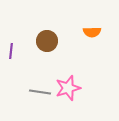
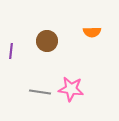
pink star: moved 3 px right, 1 px down; rotated 25 degrees clockwise
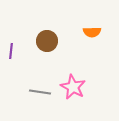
pink star: moved 2 px right, 2 px up; rotated 20 degrees clockwise
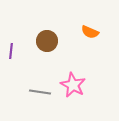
orange semicircle: moved 2 px left; rotated 24 degrees clockwise
pink star: moved 2 px up
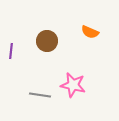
pink star: rotated 15 degrees counterclockwise
gray line: moved 3 px down
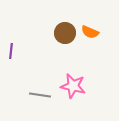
brown circle: moved 18 px right, 8 px up
pink star: moved 1 px down
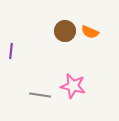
brown circle: moved 2 px up
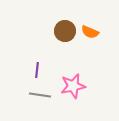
purple line: moved 26 px right, 19 px down
pink star: rotated 25 degrees counterclockwise
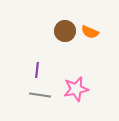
pink star: moved 3 px right, 3 px down
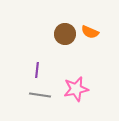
brown circle: moved 3 px down
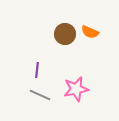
gray line: rotated 15 degrees clockwise
